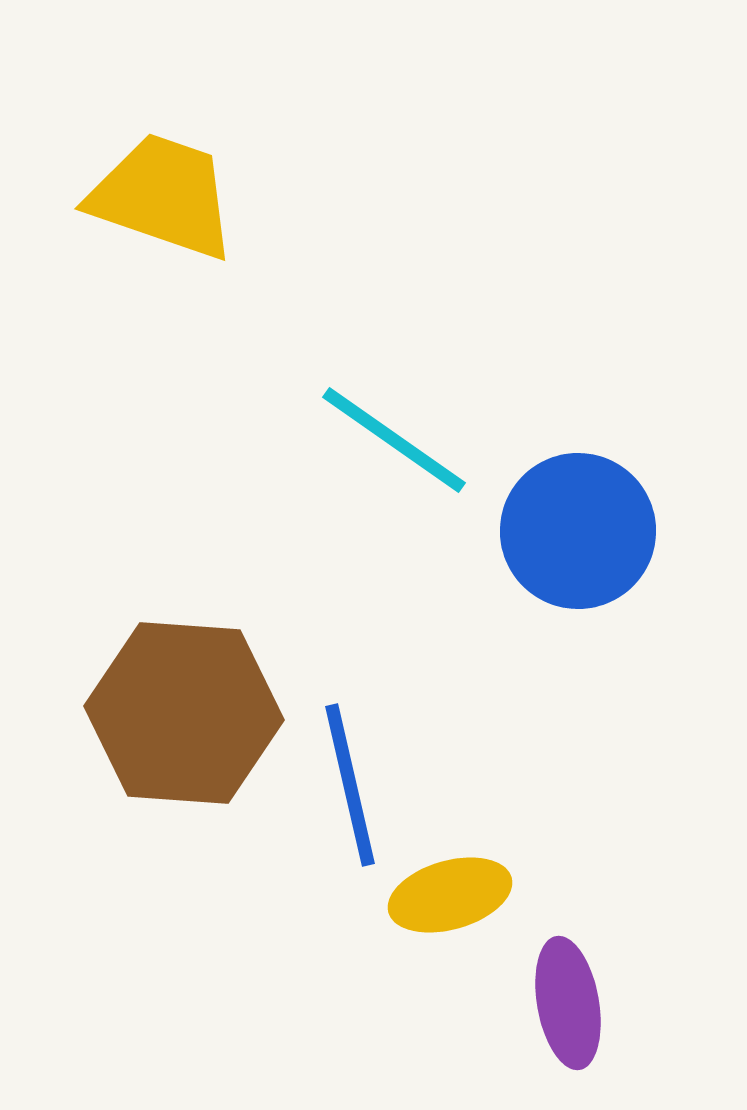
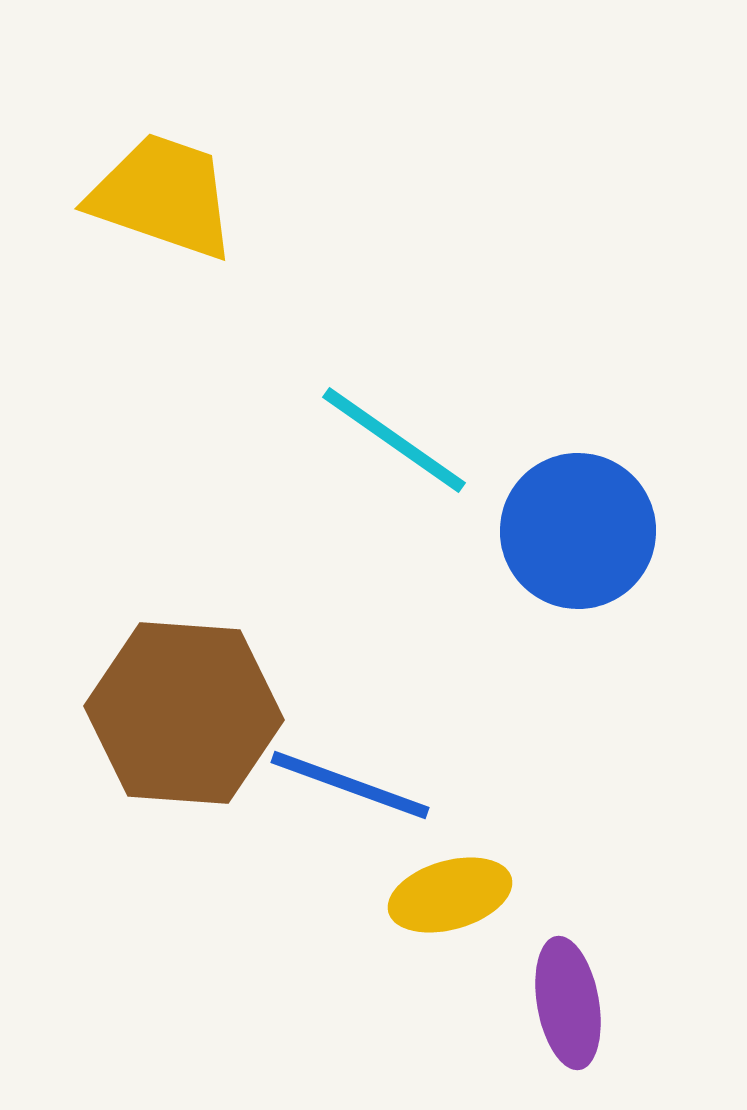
blue line: rotated 57 degrees counterclockwise
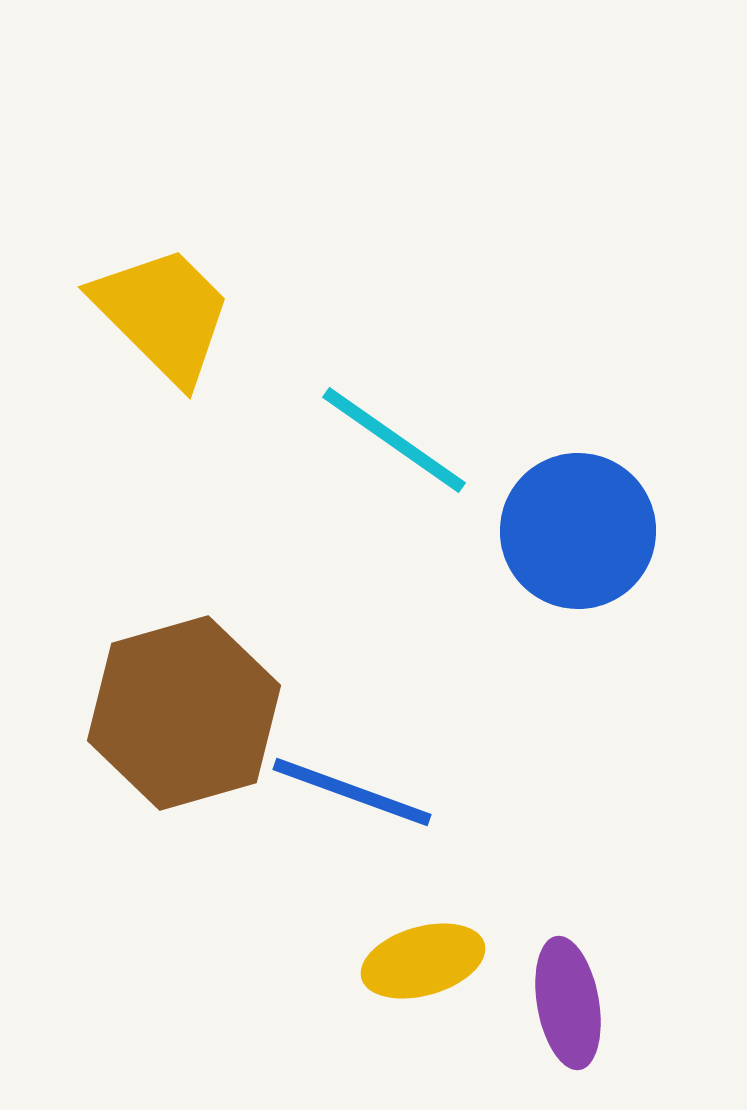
yellow trapezoid: moved 118 px down; rotated 26 degrees clockwise
brown hexagon: rotated 20 degrees counterclockwise
blue line: moved 2 px right, 7 px down
yellow ellipse: moved 27 px left, 66 px down
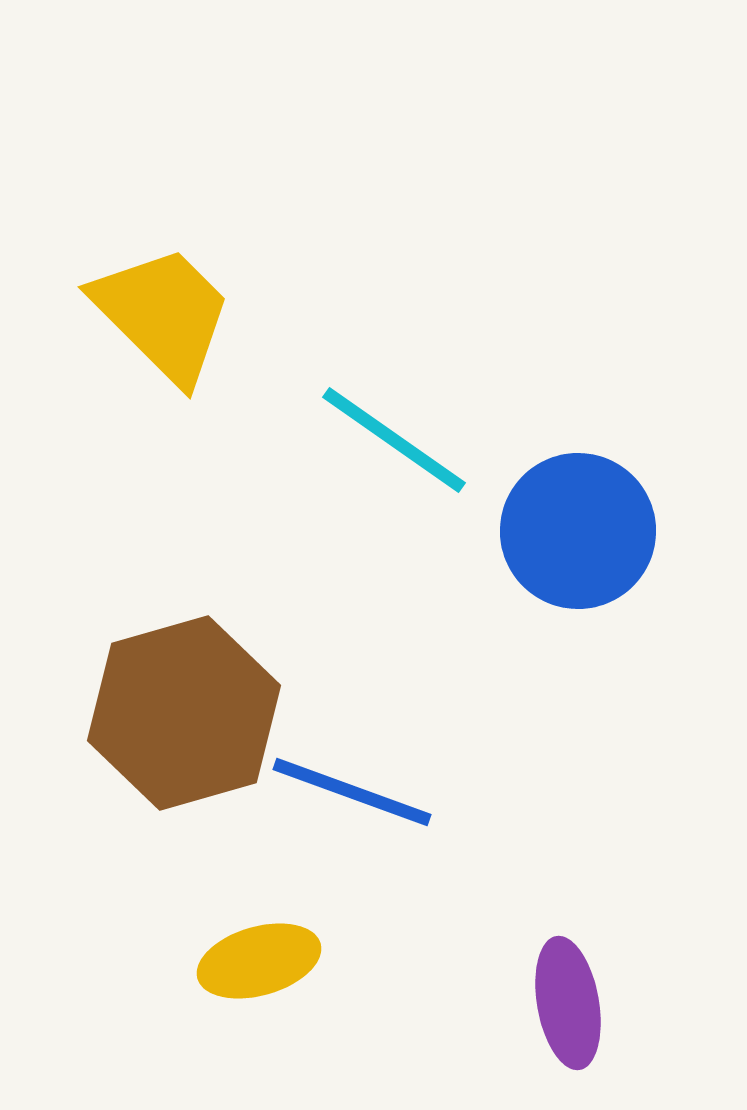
yellow ellipse: moved 164 px left
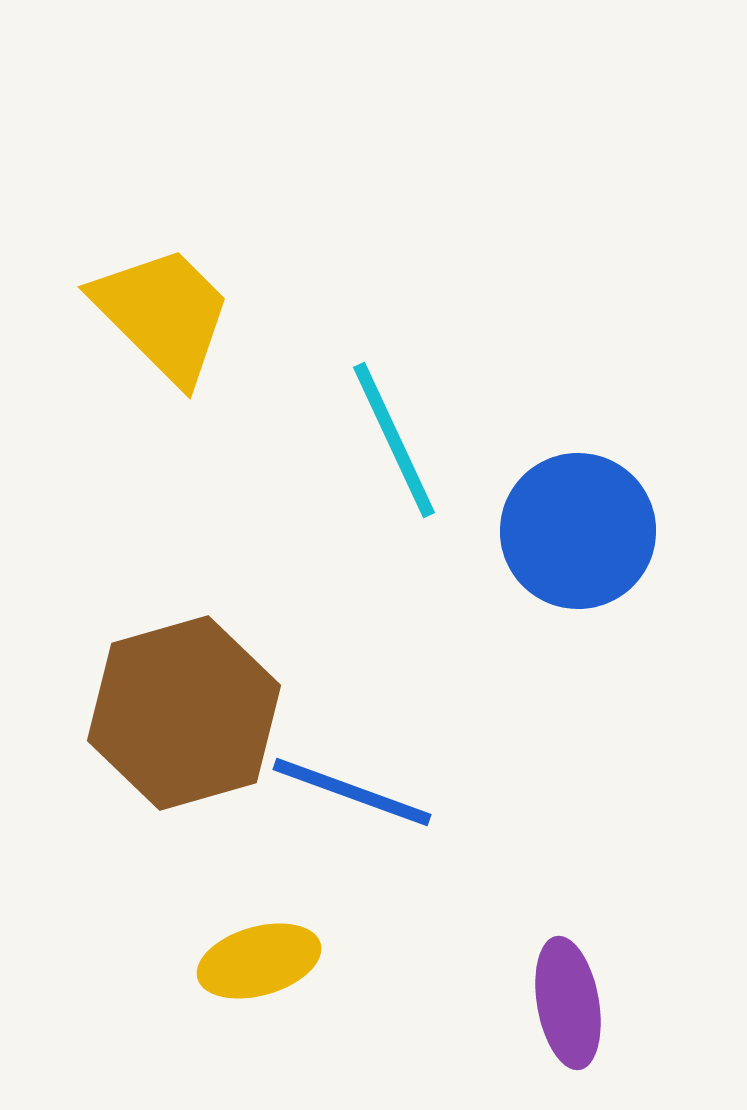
cyan line: rotated 30 degrees clockwise
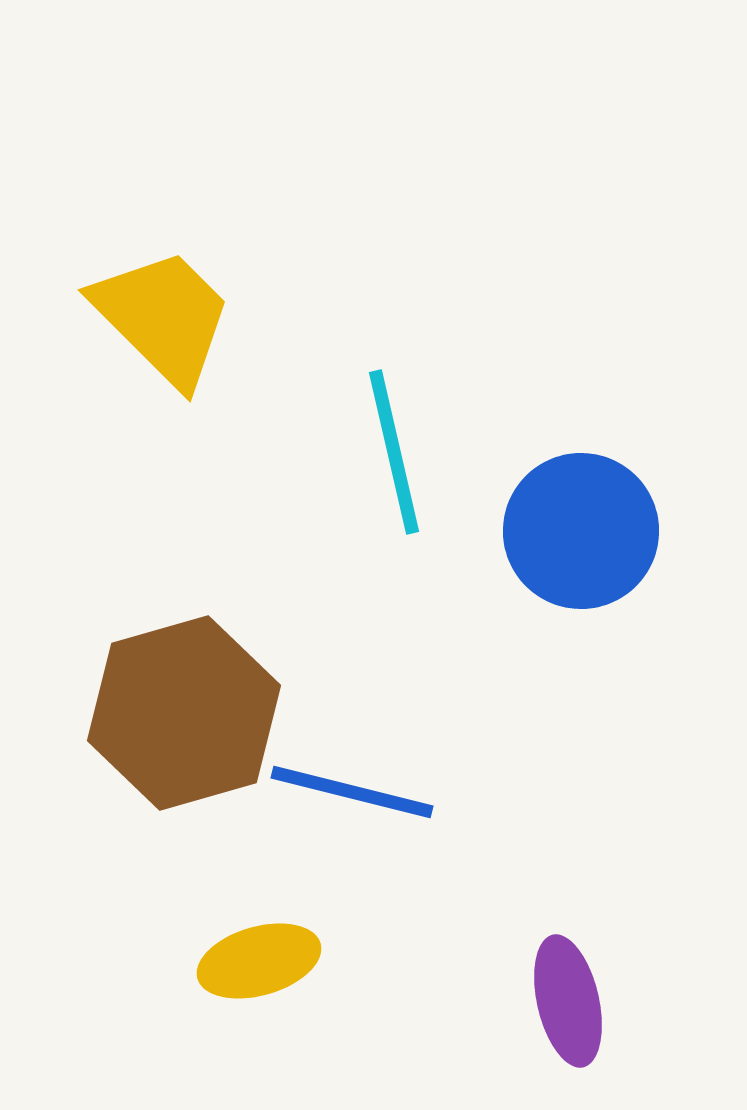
yellow trapezoid: moved 3 px down
cyan line: moved 12 px down; rotated 12 degrees clockwise
blue circle: moved 3 px right
blue line: rotated 6 degrees counterclockwise
purple ellipse: moved 2 px up; rotated 3 degrees counterclockwise
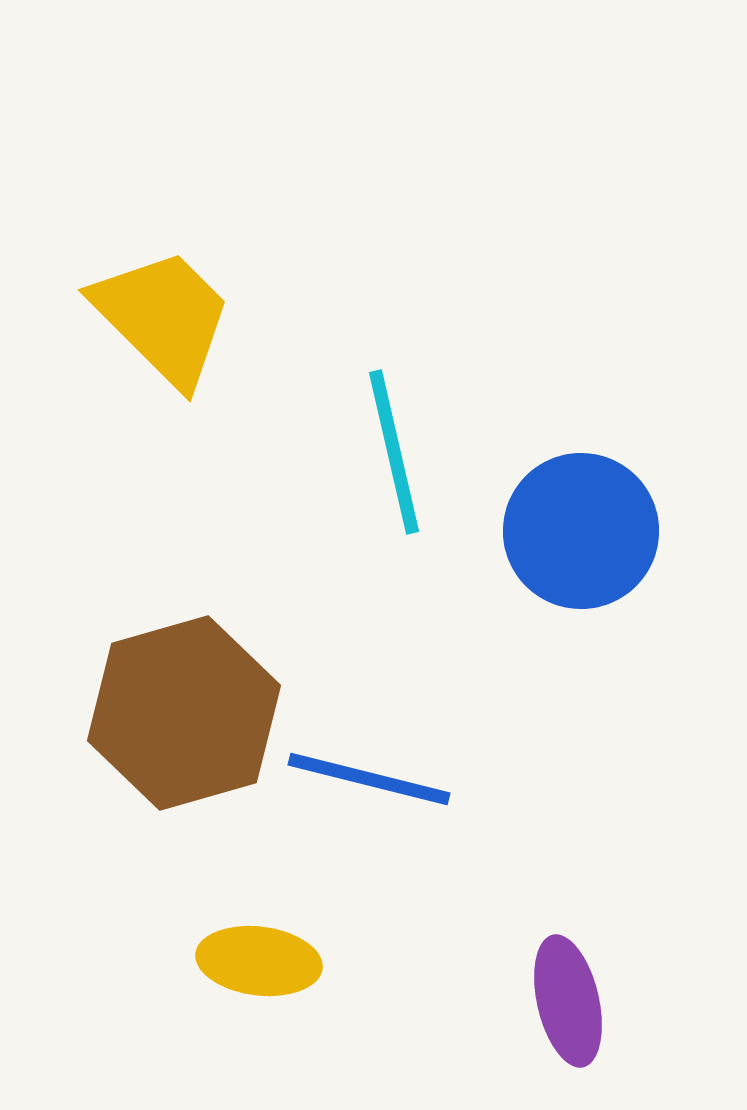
blue line: moved 17 px right, 13 px up
yellow ellipse: rotated 23 degrees clockwise
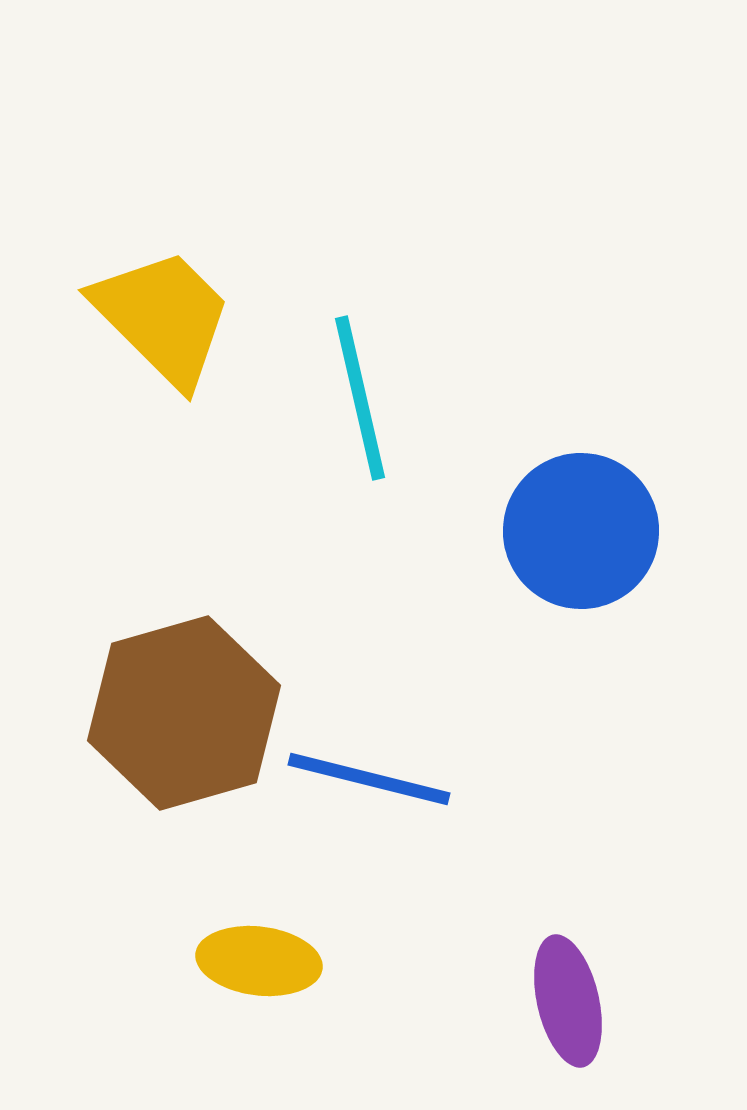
cyan line: moved 34 px left, 54 px up
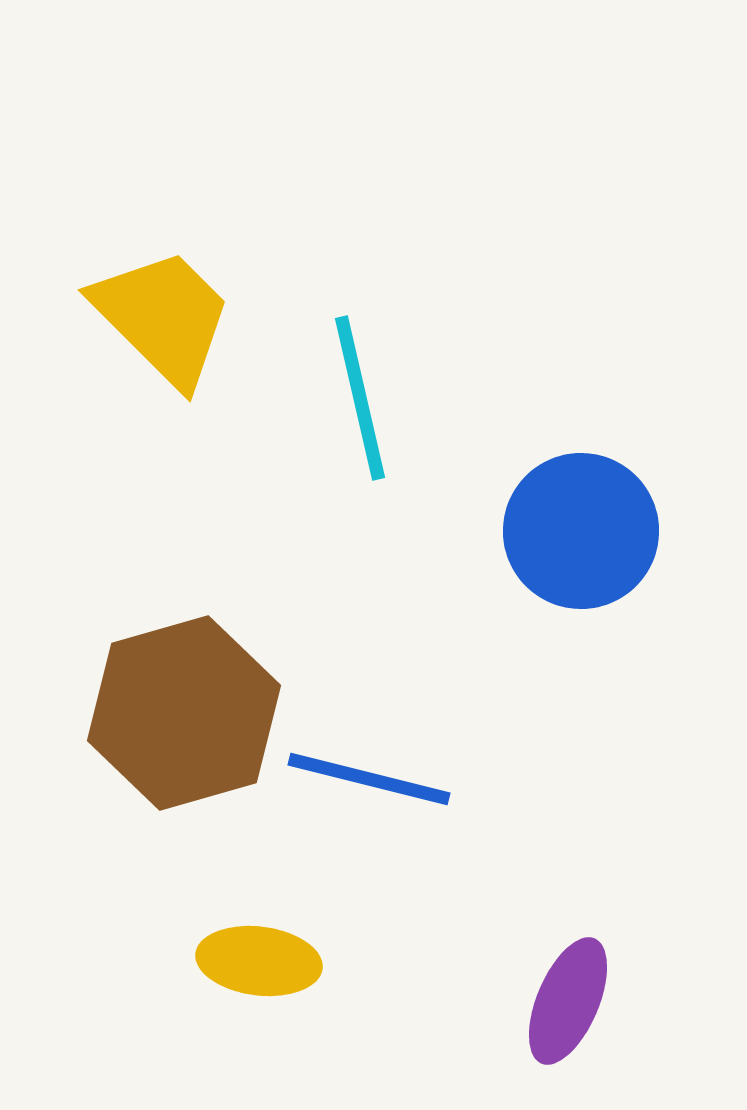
purple ellipse: rotated 36 degrees clockwise
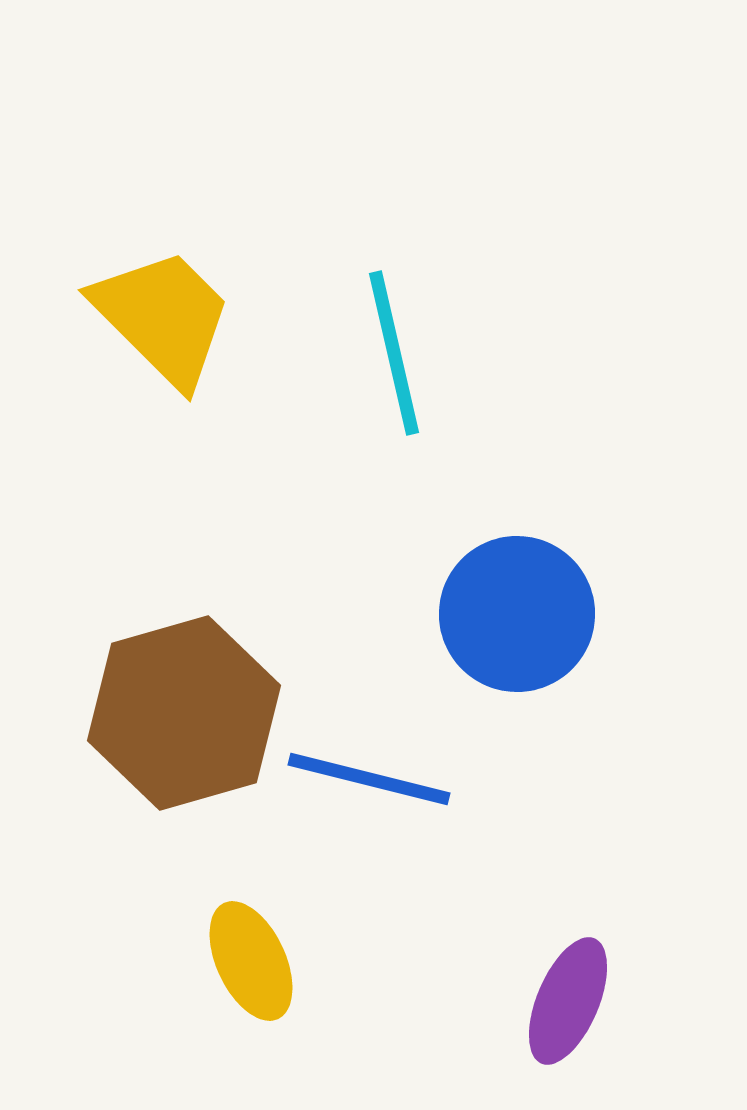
cyan line: moved 34 px right, 45 px up
blue circle: moved 64 px left, 83 px down
yellow ellipse: moved 8 px left; rotated 58 degrees clockwise
